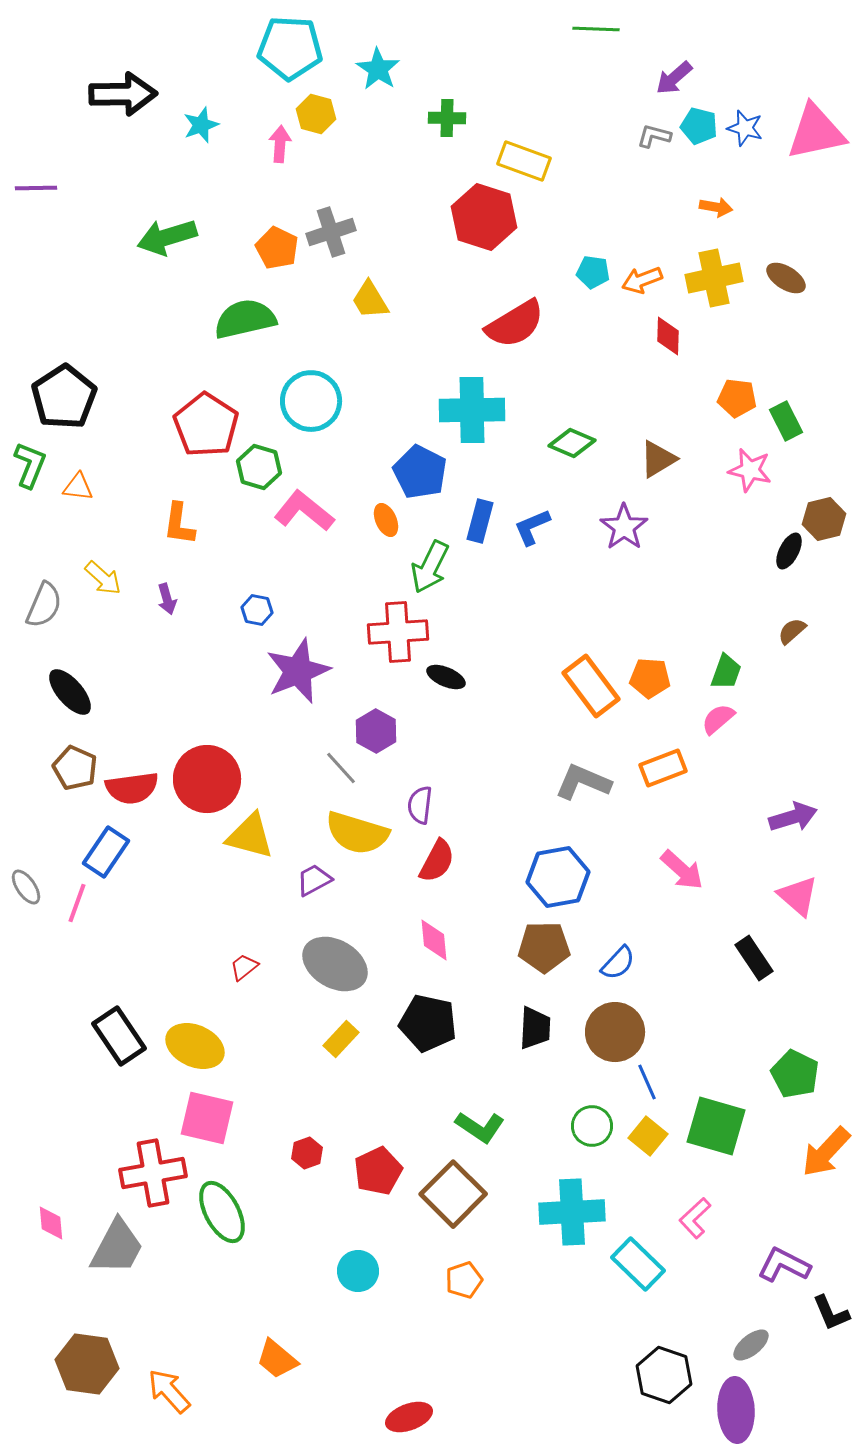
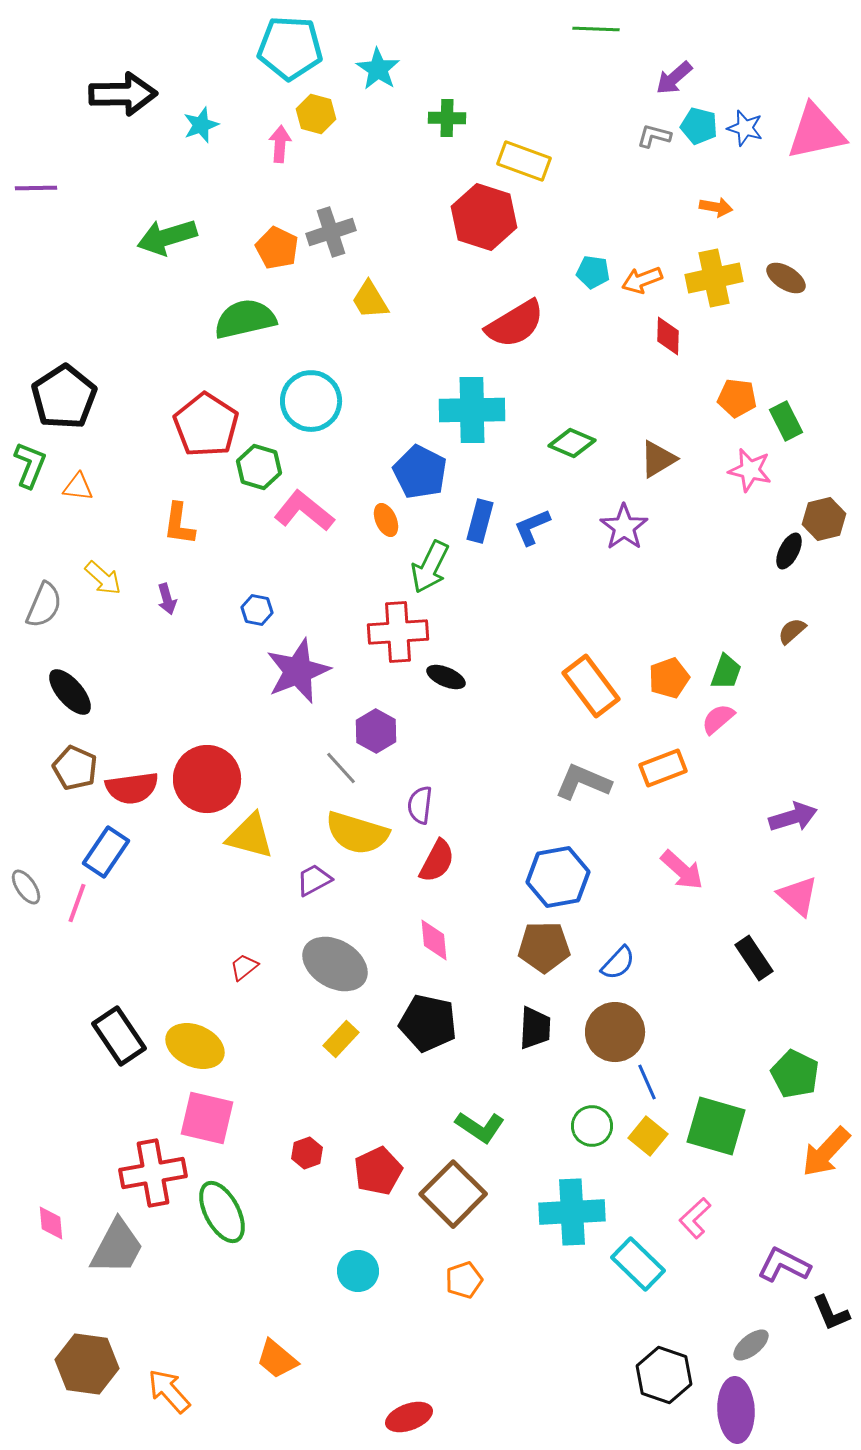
orange pentagon at (650, 678): moved 19 px right; rotated 24 degrees counterclockwise
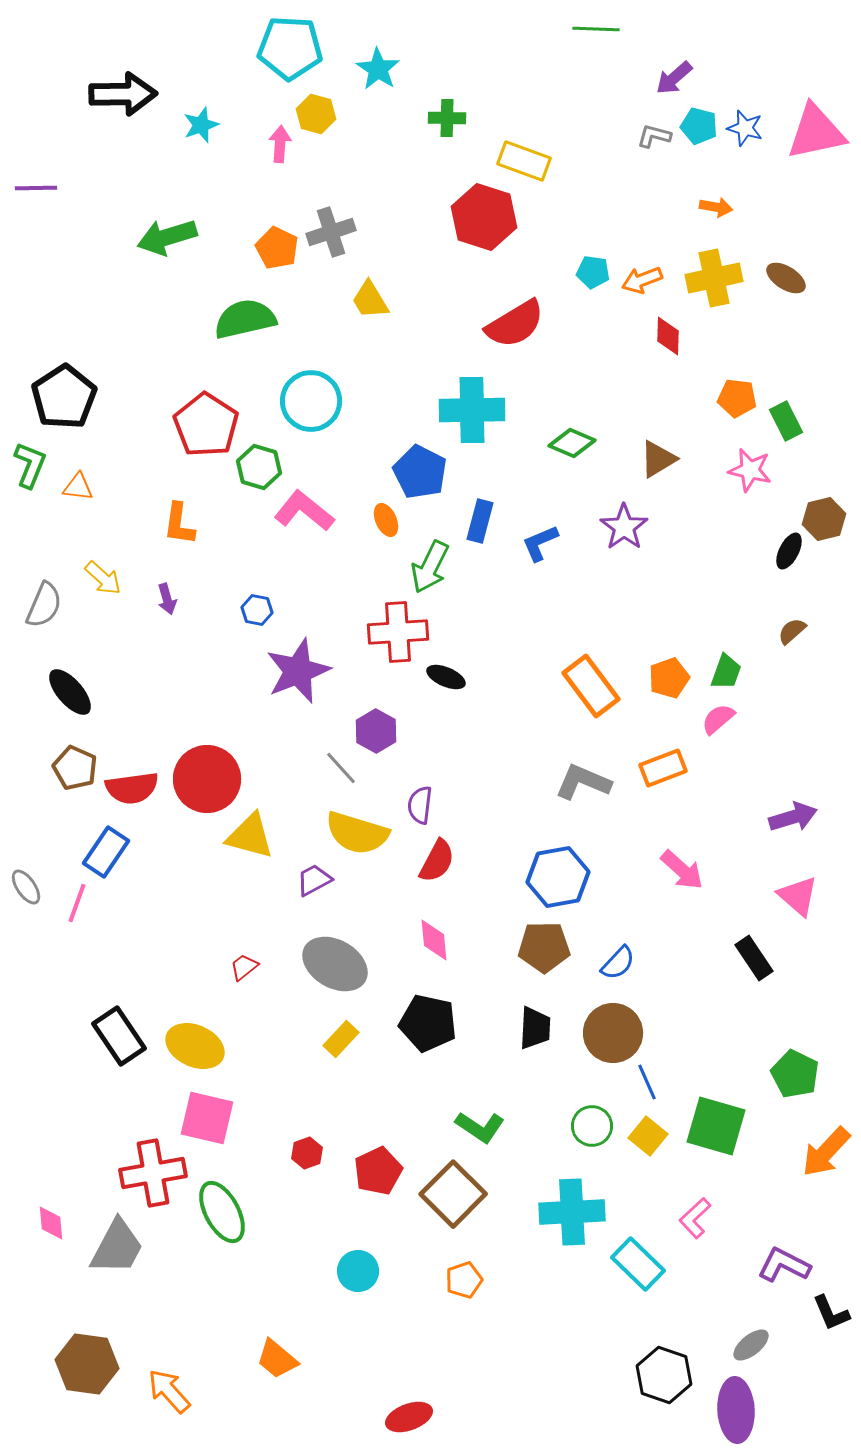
blue L-shape at (532, 527): moved 8 px right, 16 px down
brown circle at (615, 1032): moved 2 px left, 1 px down
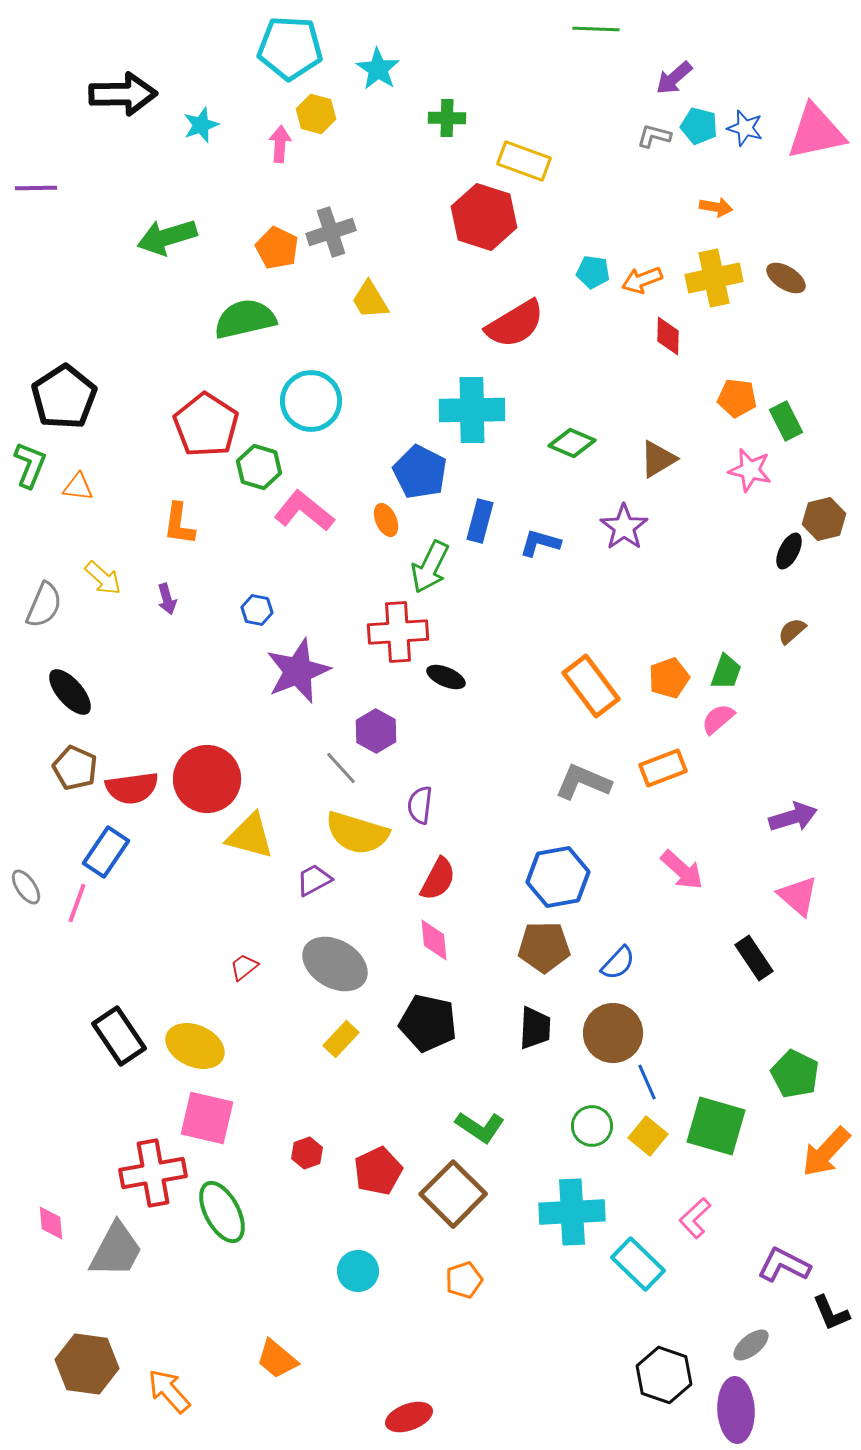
blue L-shape at (540, 543): rotated 39 degrees clockwise
red semicircle at (437, 861): moved 1 px right, 18 px down
gray trapezoid at (117, 1247): moved 1 px left, 3 px down
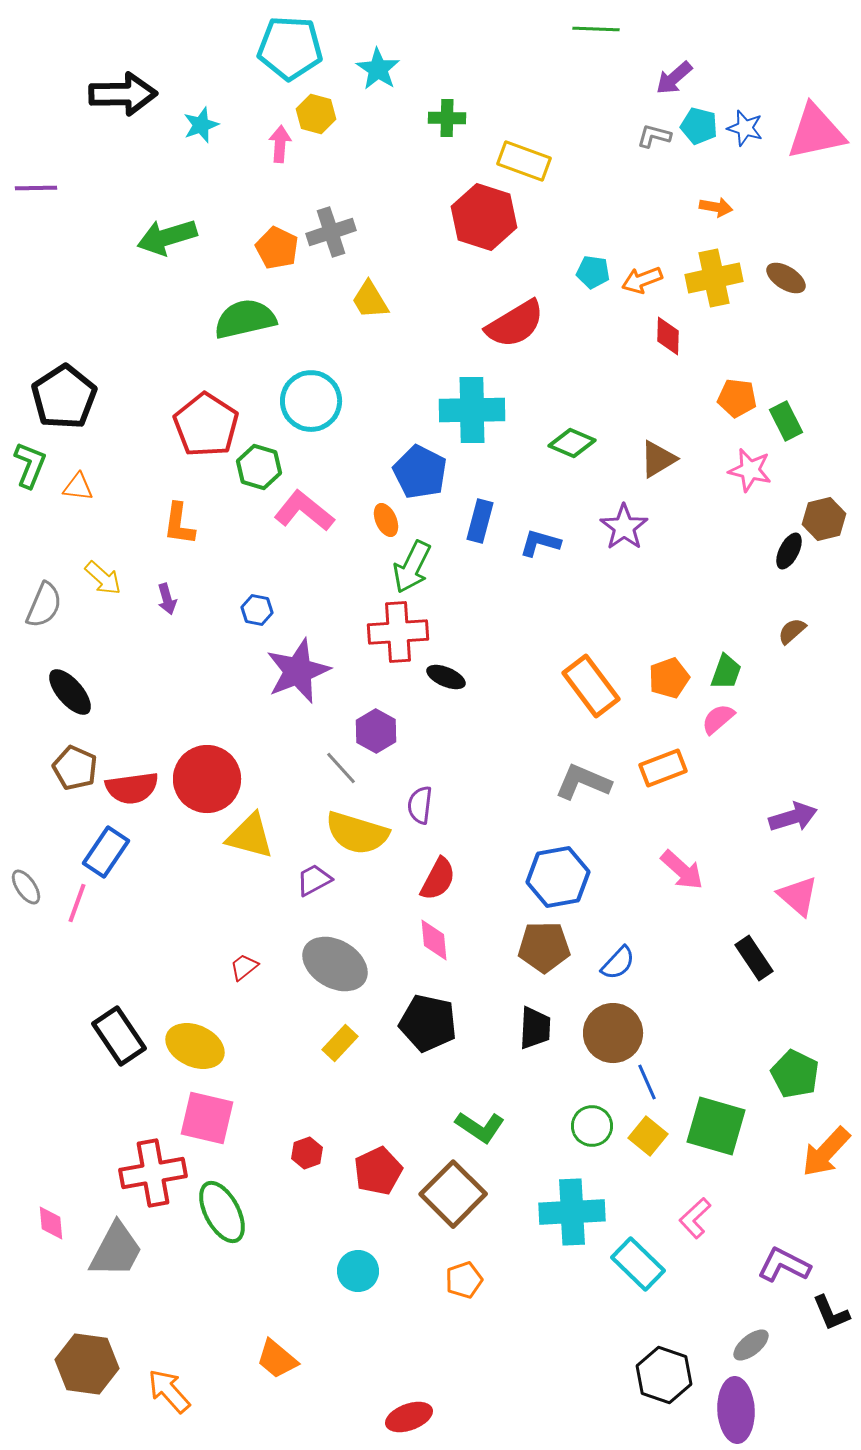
green arrow at (430, 567): moved 18 px left
yellow rectangle at (341, 1039): moved 1 px left, 4 px down
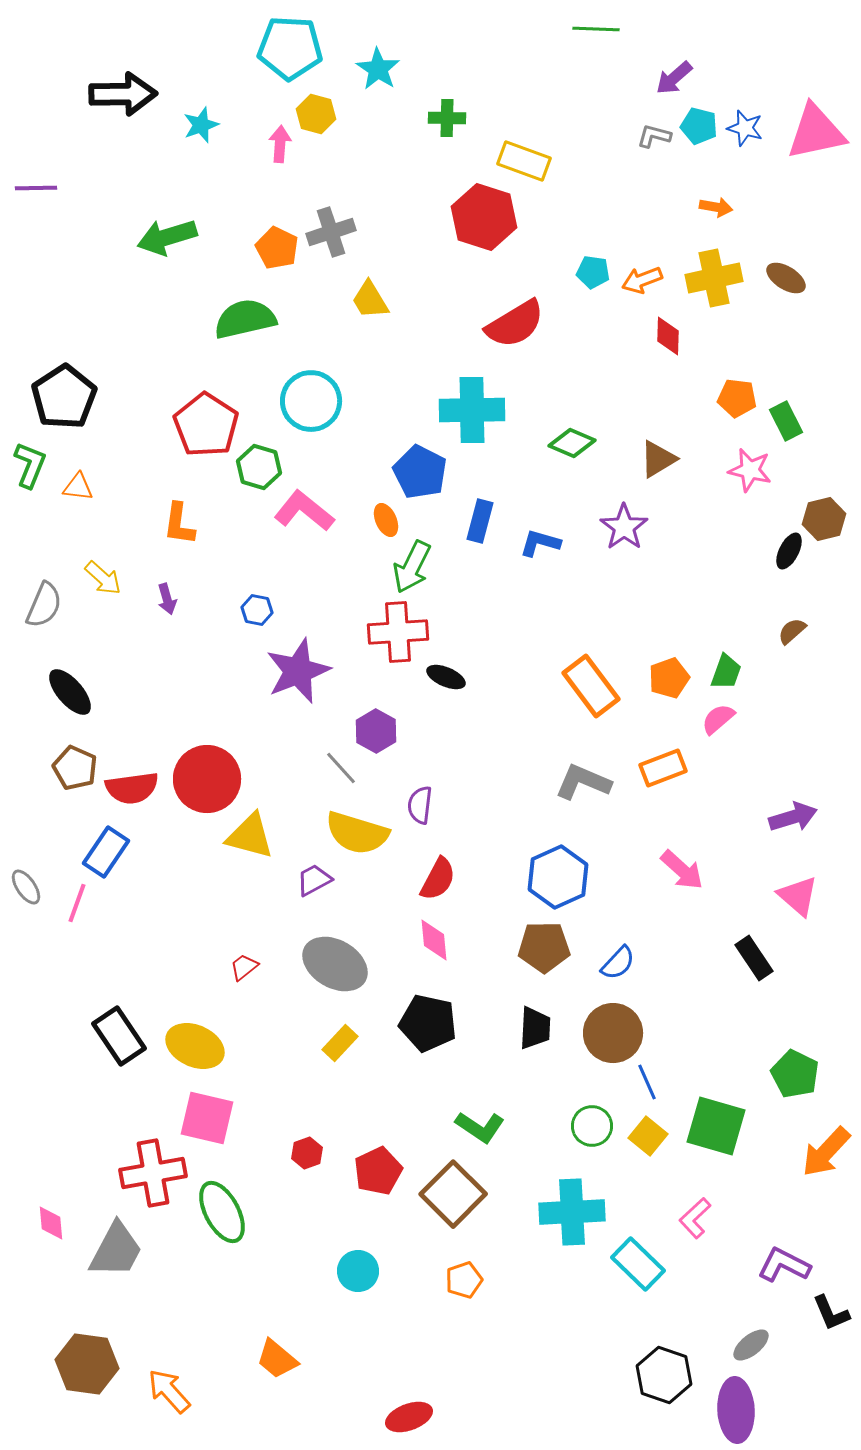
blue hexagon at (558, 877): rotated 14 degrees counterclockwise
